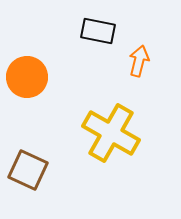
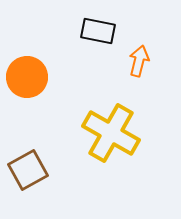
brown square: rotated 36 degrees clockwise
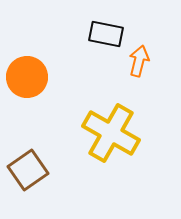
black rectangle: moved 8 px right, 3 px down
brown square: rotated 6 degrees counterclockwise
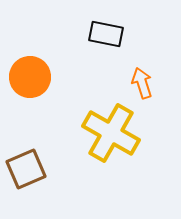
orange arrow: moved 3 px right, 22 px down; rotated 32 degrees counterclockwise
orange circle: moved 3 px right
brown square: moved 2 px left, 1 px up; rotated 12 degrees clockwise
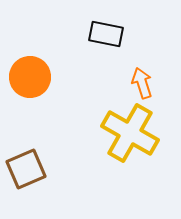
yellow cross: moved 19 px right
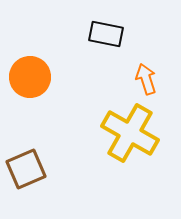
orange arrow: moved 4 px right, 4 px up
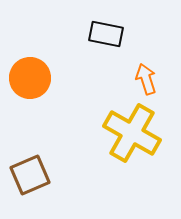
orange circle: moved 1 px down
yellow cross: moved 2 px right
brown square: moved 4 px right, 6 px down
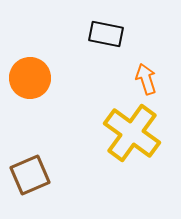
yellow cross: rotated 6 degrees clockwise
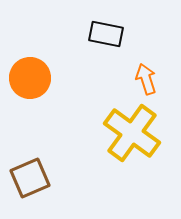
brown square: moved 3 px down
